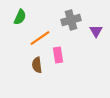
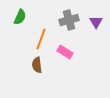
gray cross: moved 2 px left
purple triangle: moved 9 px up
orange line: moved 1 px right, 1 px down; rotated 35 degrees counterclockwise
pink rectangle: moved 7 px right, 3 px up; rotated 49 degrees counterclockwise
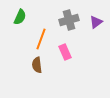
purple triangle: rotated 24 degrees clockwise
pink rectangle: rotated 35 degrees clockwise
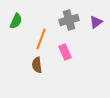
green semicircle: moved 4 px left, 4 px down
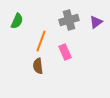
green semicircle: moved 1 px right
orange line: moved 2 px down
brown semicircle: moved 1 px right, 1 px down
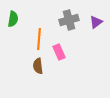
green semicircle: moved 4 px left, 2 px up; rotated 14 degrees counterclockwise
orange line: moved 2 px left, 2 px up; rotated 15 degrees counterclockwise
pink rectangle: moved 6 px left
